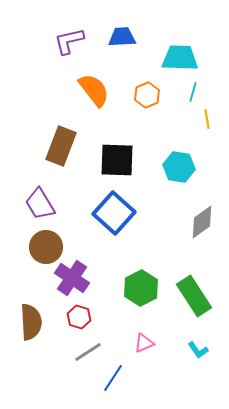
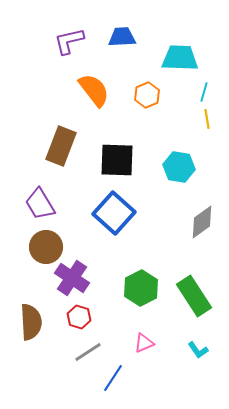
cyan line: moved 11 px right
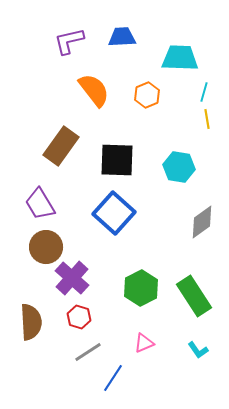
brown rectangle: rotated 15 degrees clockwise
purple cross: rotated 8 degrees clockwise
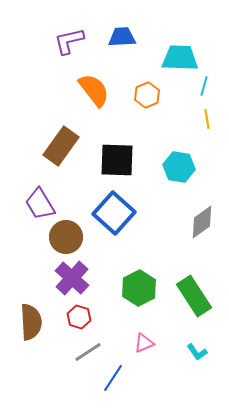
cyan line: moved 6 px up
brown circle: moved 20 px right, 10 px up
green hexagon: moved 2 px left
cyan L-shape: moved 1 px left, 2 px down
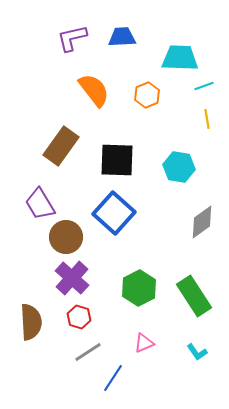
purple L-shape: moved 3 px right, 3 px up
cyan line: rotated 54 degrees clockwise
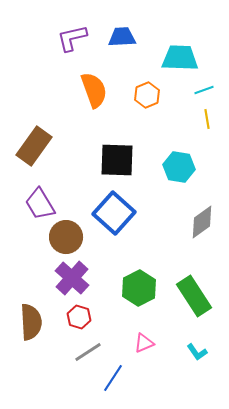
cyan line: moved 4 px down
orange semicircle: rotated 18 degrees clockwise
brown rectangle: moved 27 px left
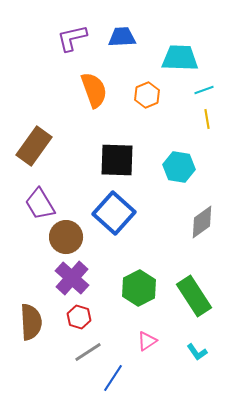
pink triangle: moved 3 px right, 2 px up; rotated 10 degrees counterclockwise
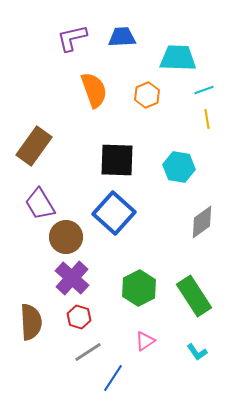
cyan trapezoid: moved 2 px left
pink triangle: moved 2 px left
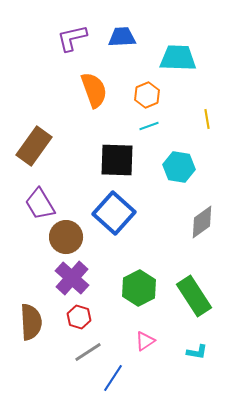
cyan line: moved 55 px left, 36 px down
cyan L-shape: rotated 45 degrees counterclockwise
